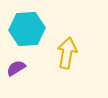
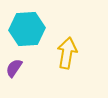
purple semicircle: moved 2 px left; rotated 24 degrees counterclockwise
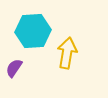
cyan hexagon: moved 6 px right, 2 px down
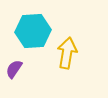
purple semicircle: moved 1 px down
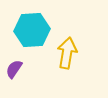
cyan hexagon: moved 1 px left, 1 px up
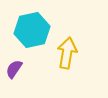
cyan hexagon: rotated 8 degrees counterclockwise
